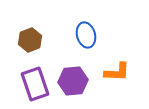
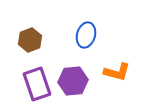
blue ellipse: rotated 30 degrees clockwise
orange L-shape: rotated 12 degrees clockwise
purple rectangle: moved 2 px right
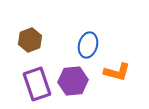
blue ellipse: moved 2 px right, 10 px down
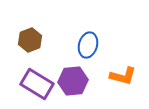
orange L-shape: moved 6 px right, 4 px down
purple rectangle: rotated 40 degrees counterclockwise
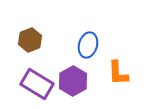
orange L-shape: moved 5 px left, 3 px up; rotated 72 degrees clockwise
purple hexagon: rotated 24 degrees counterclockwise
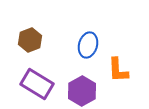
orange L-shape: moved 3 px up
purple hexagon: moved 9 px right, 10 px down
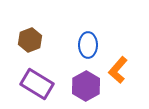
blue ellipse: rotated 15 degrees counterclockwise
orange L-shape: rotated 44 degrees clockwise
purple hexagon: moved 4 px right, 5 px up
